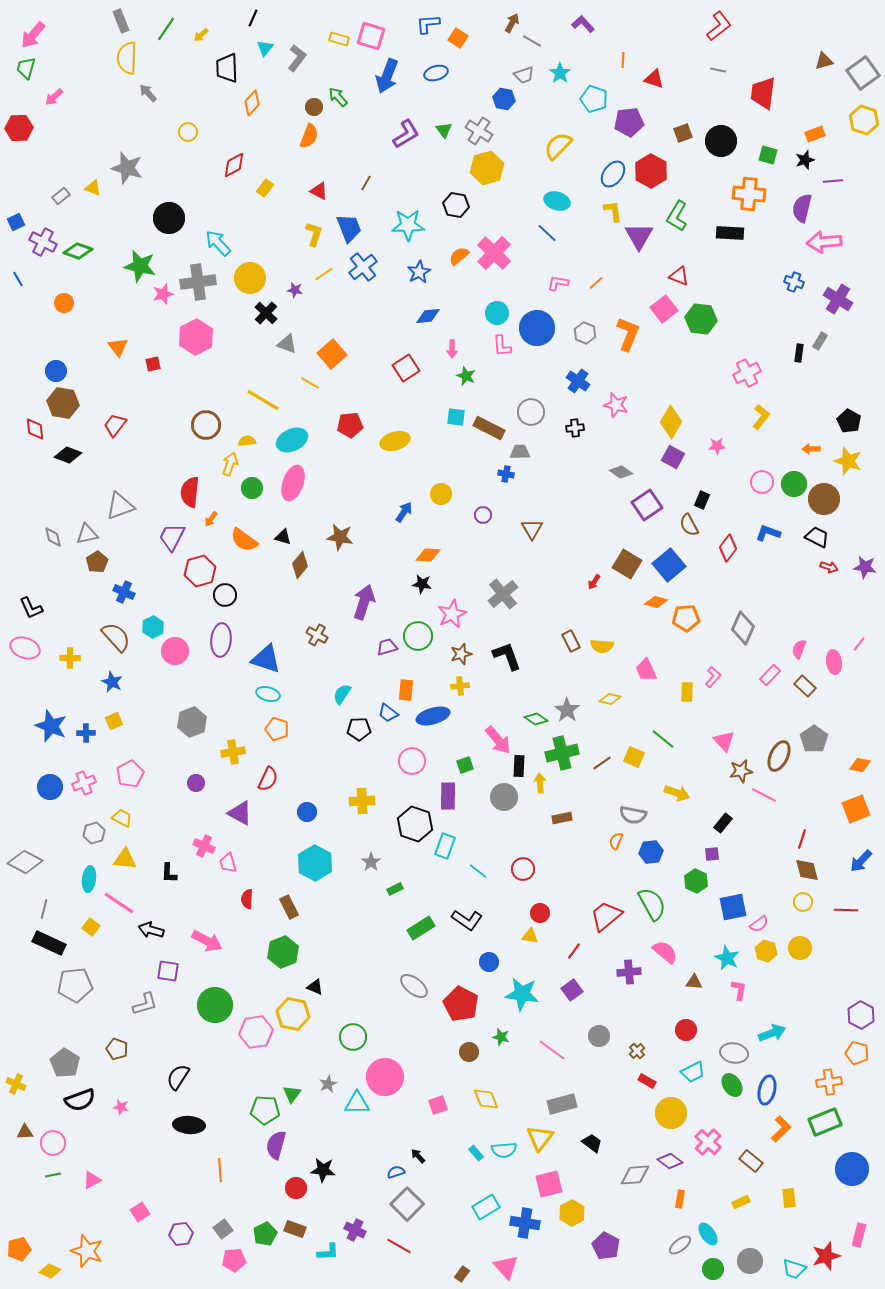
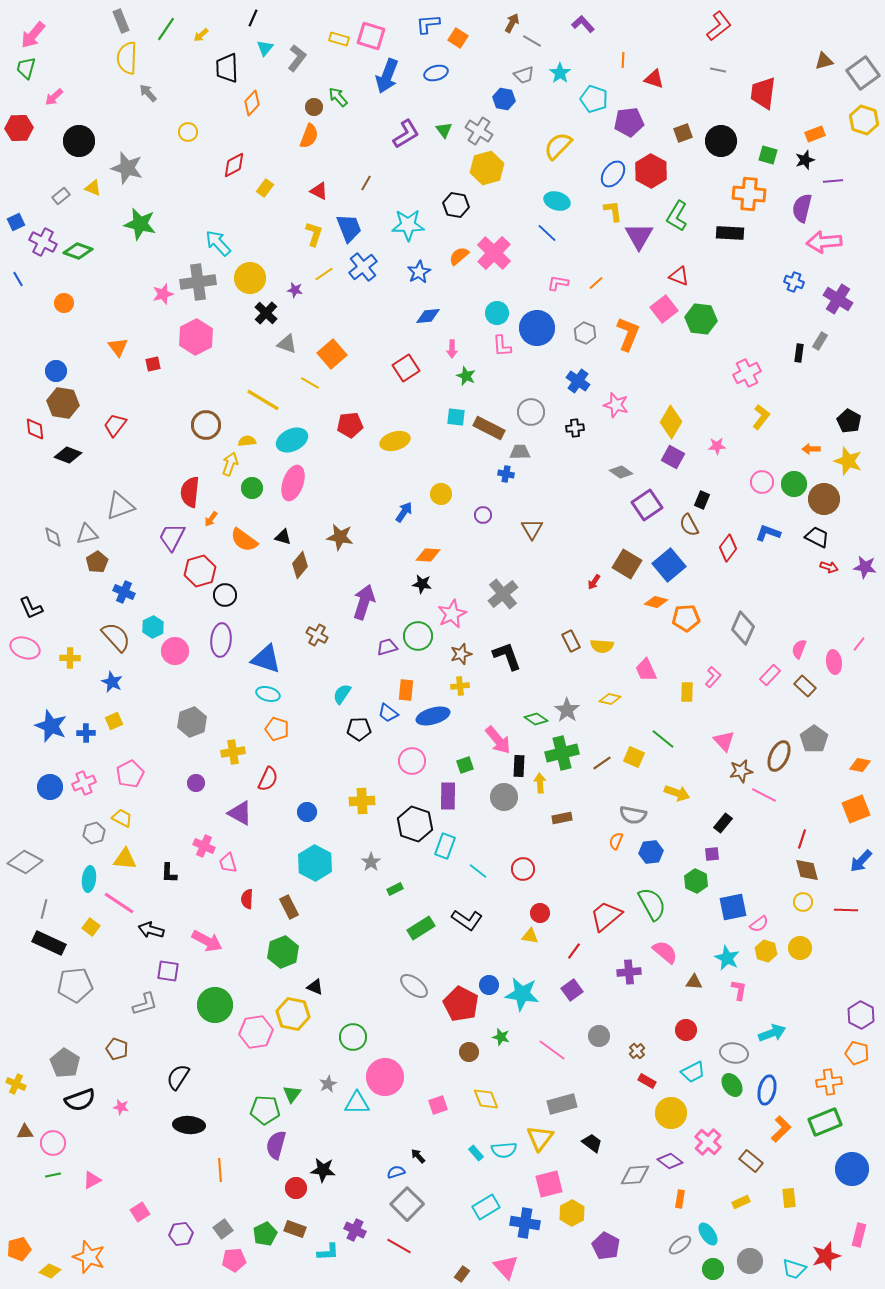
black circle at (169, 218): moved 90 px left, 77 px up
green star at (140, 266): moved 42 px up
blue circle at (489, 962): moved 23 px down
orange star at (87, 1251): moved 2 px right, 6 px down
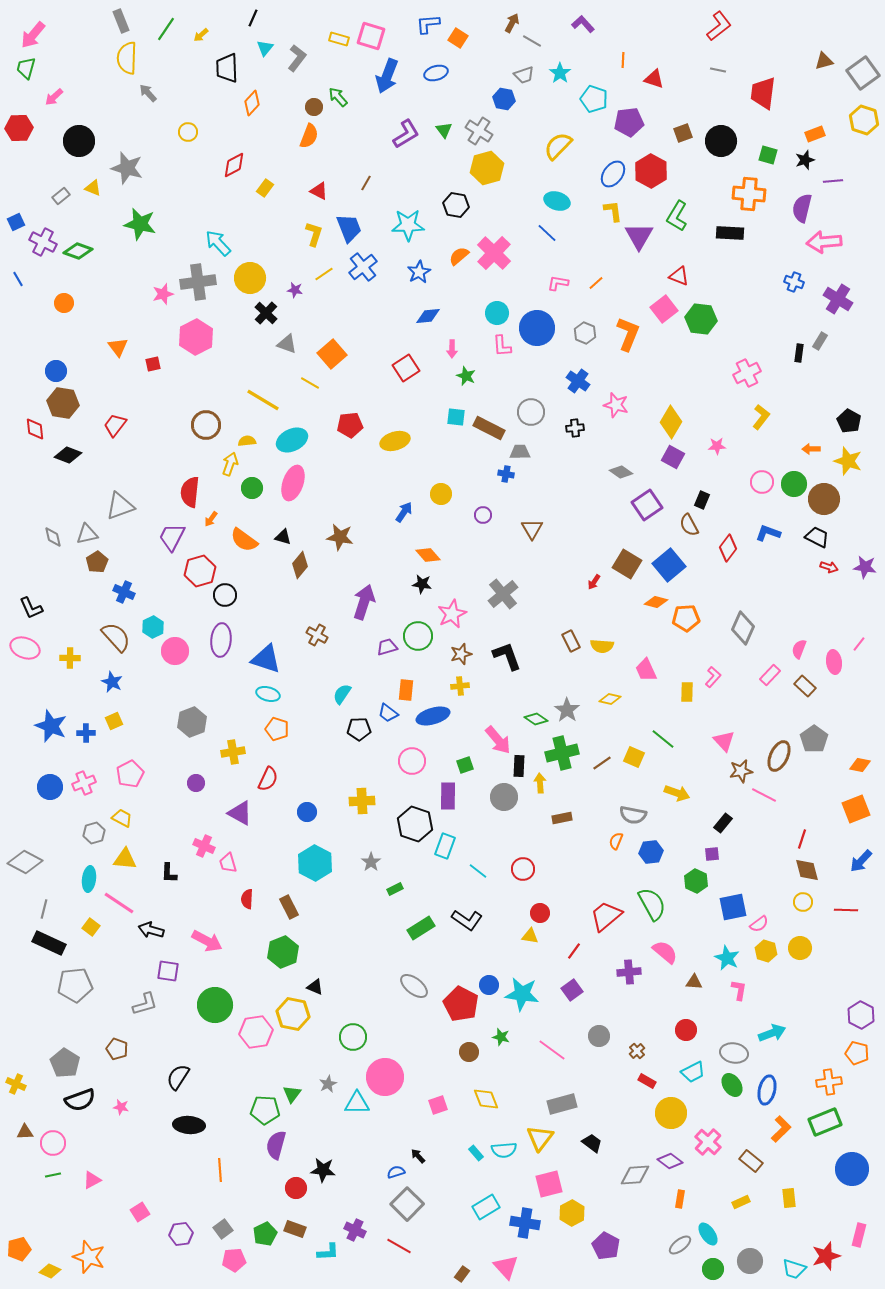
orange diamond at (428, 555): rotated 45 degrees clockwise
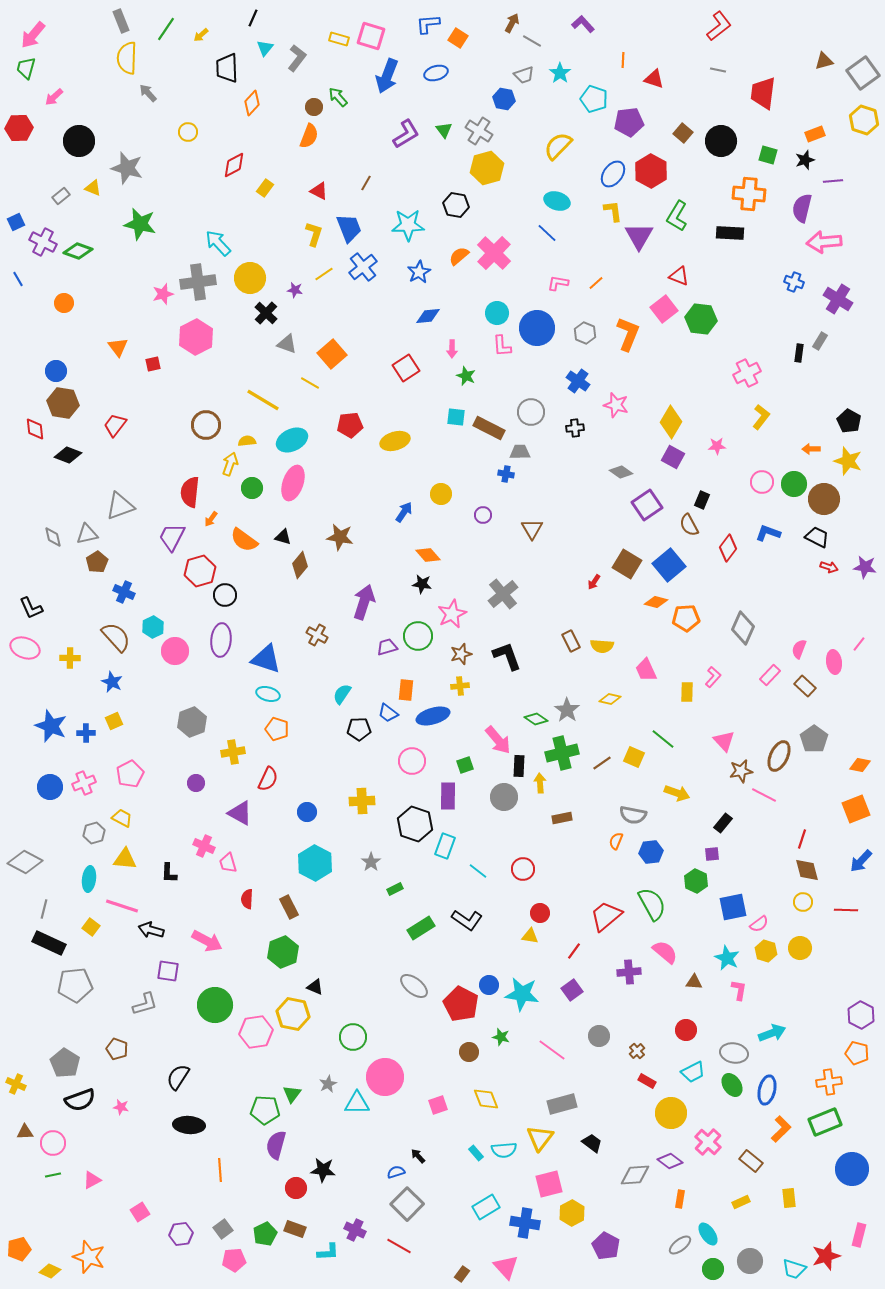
brown square at (683, 133): rotated 30 degrees counterclockwise
pink line at (119, 903): moved 3 px right, 3 px down; rotated 16 degrees counterclockwise
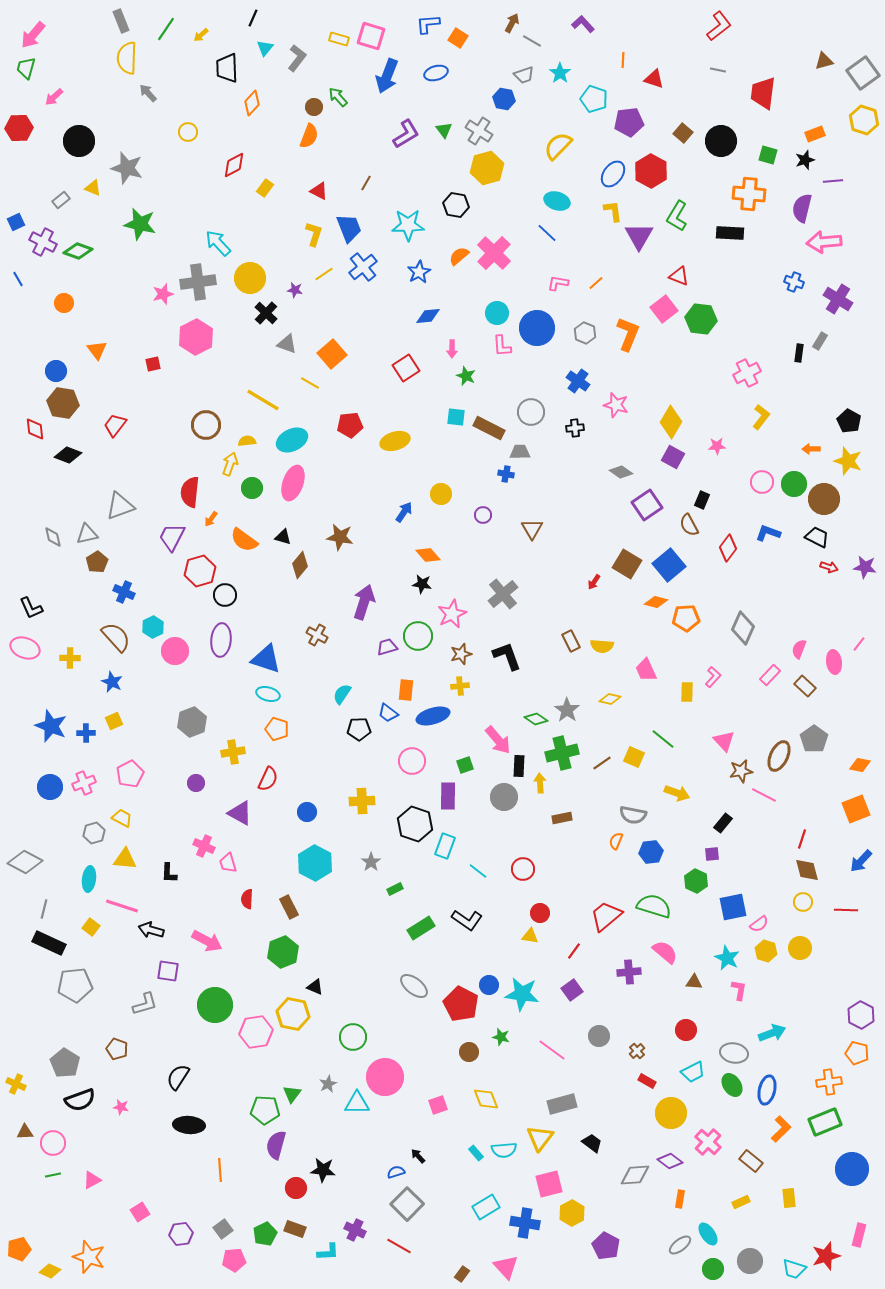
gray rectangle at (61, 196): moved 4 px down
orange triangle at (118, 347): moved 21 px left, 3 px down
green semicircle at (652, 904): moved 2 px right, 2 px down; rotated 44 degrees counterclockwise
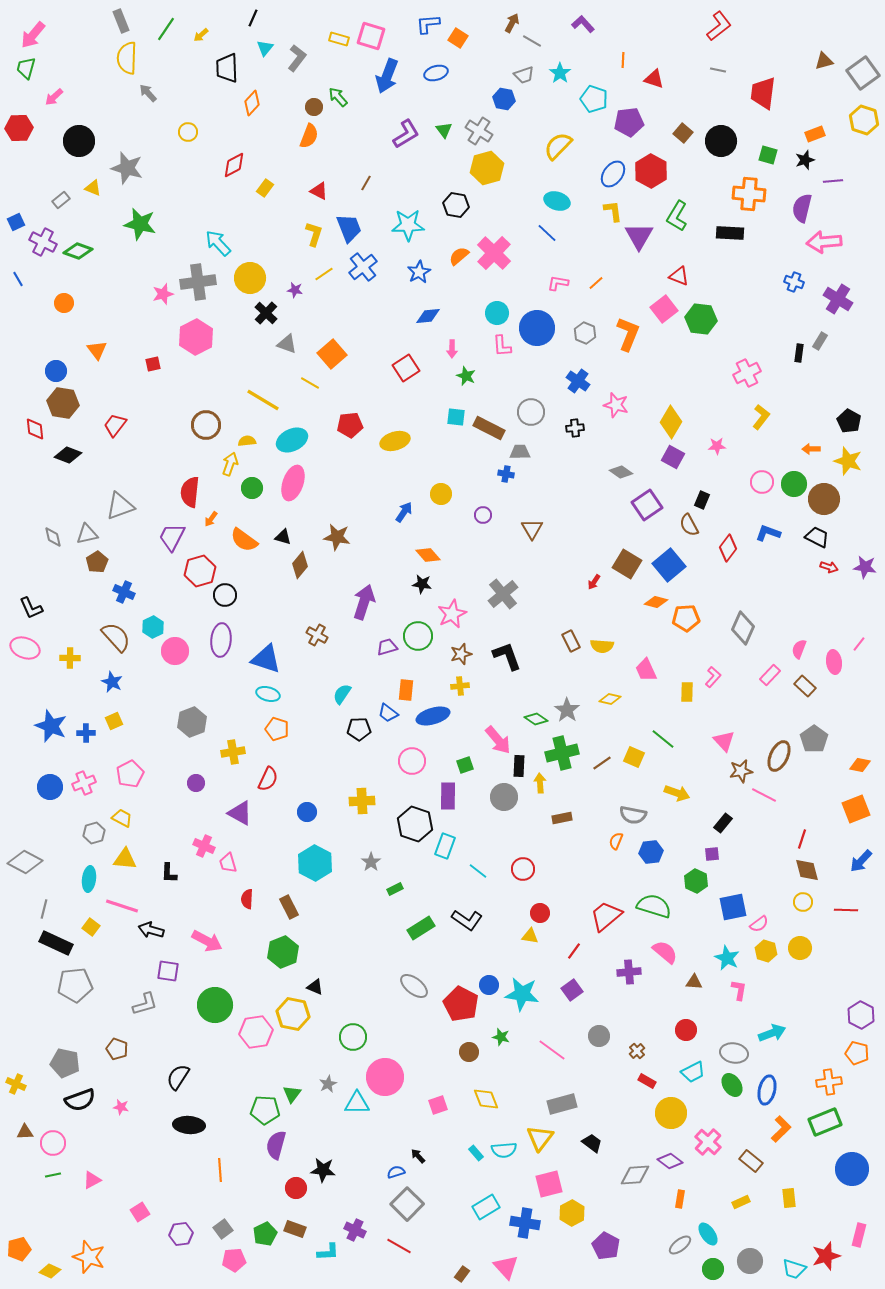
brown star at (340, 537): moved 3 px left
black rectangle at (49, 943): moved 7 px right
gray pentagon at (65, 1063): rotated 20 degrees counterclockwise
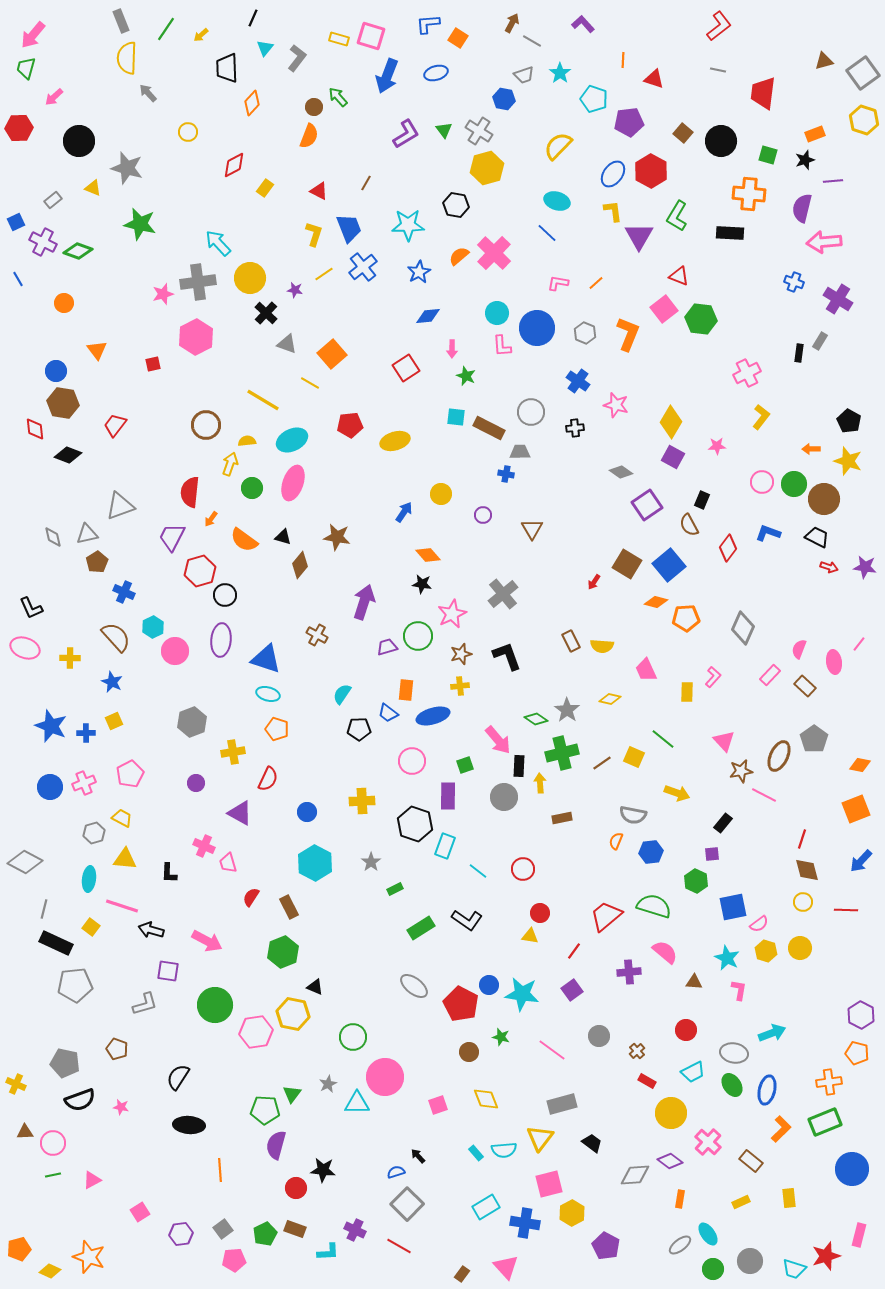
gray rectangle at (61, 200): moved 8 px left
red semicircle at (247, 899): moved 4 px right, 2 px up; rotated 30 degrees clockwise
